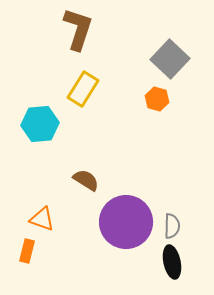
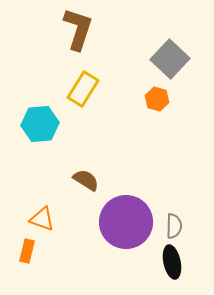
gray semicircle: moved 2 px right
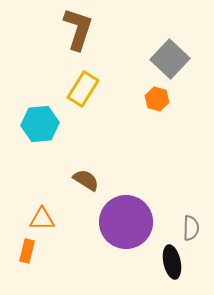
orange triangle: rotated 20 degrees counterclockwise
gray semicircle: moved 17 px right, 2 px down
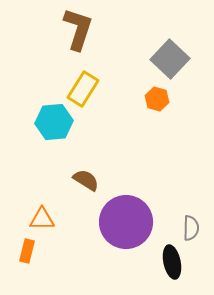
cyan hexagon: moved 14 px right, 2 px up
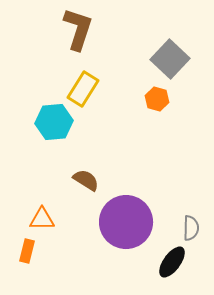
black ellipse: rotated 48 degrees clockwise
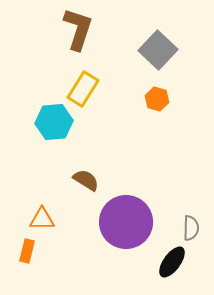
gray square: moved 12 px left, 9 px up
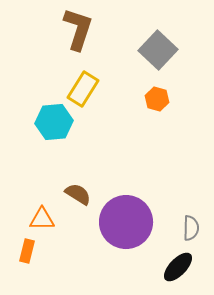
brown semicircle: moved 8 px left, 14 px down
black ellipse: moved 6 px right, 5 px down; rotated 8 degrees clockwise
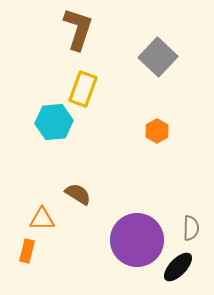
gray square: moved 7 px down
yellow rectangle: rotated 12 degrees counterclockwise
orange hexagon: moved 32 px down; rotated 15 degrees clockwise
purple circle: moved 11 px right, 18 px down
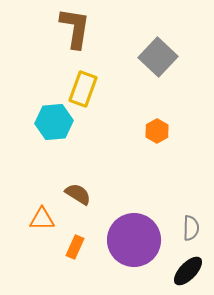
brown L-shape: moved 3 px left, 1 px up; rotated 9 degrees counterclockwise
purple circle: moved 3 px left
orange rectangle: moved 48 px right, 4 px up; rotated 10 degrees clockwise
black ellipse: moved 10 px right, 4 px down
